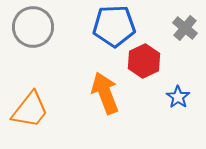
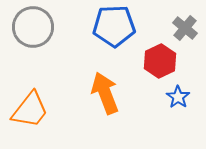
red hexagon: moved 16 px right
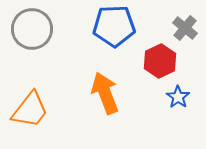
gray circle: moved 1 px left, 2 px down
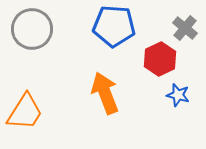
blue pentagon: rotated 6 degrees clockwise
red hexagon: moved 2 px up
blue star: moved 2 px up; rotated 20 degrees counterclockwise
orange trapezoid: moved 5 px left, 2 px down; rotated 6 degrees counterclockwise
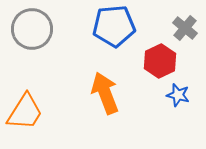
blue pentagon: rotated 9 degrees counterclockwise
red hexagon: moved 2 px down
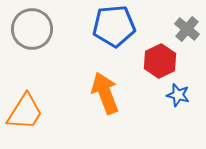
gray cross: moved 2 px right, 1 px down
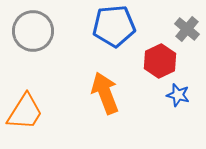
gray circle: moved 1 px right, 2 px down
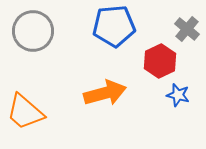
orange arrow: rotated 96 degrees clockwise
orange trapezoid: rotated 99 degrees clockwise
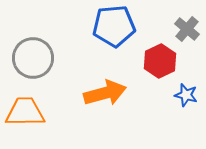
gray circle: moved 27 px down
blue star: moved 8 px right
orange trapezoid: rotated 138 degrees clockwise
